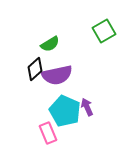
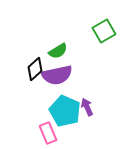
green semicircle: moved 8 px right, 7 px down
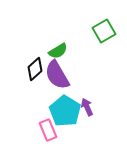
purple semicircle: rotated 72 degrees clockwise
cyan pentagon: rotated 8 degrees clockwise
pink rectangle: moved 3 px up
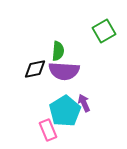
green semicircle: rotated 54 degrees counterclockwise
black diamond: rotated 30 degrees clockwise
purple semicircle: moved 7 px right, 4 px up; rotated 56 degrees counterclockwise
purple arrow: moved 3 px left, 4 px up
cyan pentagon: rotated 8 degrees clockwise
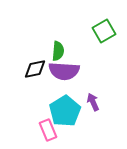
purple arrow: moved 9 px right, 1 px up
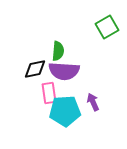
green square: moved 3 px right, 4 px up
cyan pentagon: rotated 28 degrees clockwise
pink rectangle: moved 1 px right, 37 px up; rotated 15 degrees clockwise
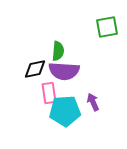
green square: rotated 20 degrees clockwise
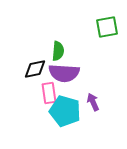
purple semicircle: moved 2 px down
cyan pentagon: rotated 20 degrees clockwise
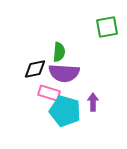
green semicircle: moved 1 px right, 1 px down
pink rectangle: rotated 65 degrees counterclockwise
purple arrow: rotated 24 degrees clockwise
